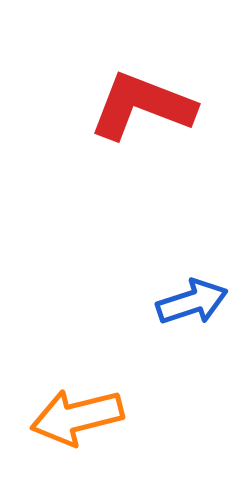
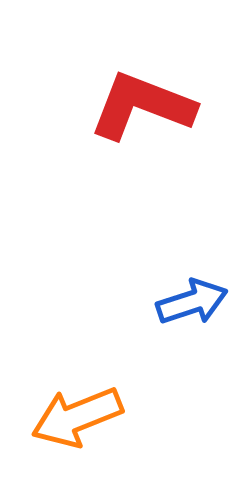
orange arrow: rotated 8 degrees counterclockwise
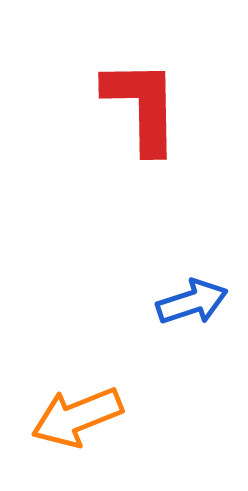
red L-shape: rotated 68 degrees clockwise
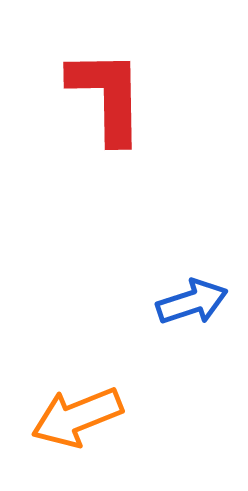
red L-shape: moved 35 px left, 10 px up
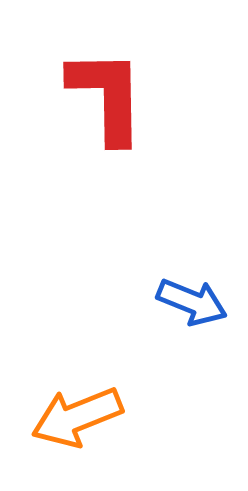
blue arrow: rotated 40 degrees clockwise
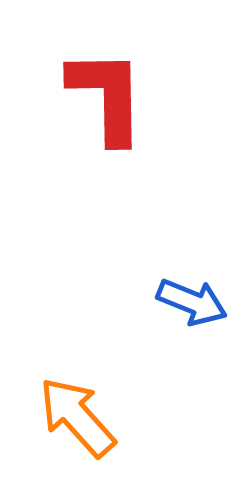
orange arrow: rotated 70 degrees clockwise
